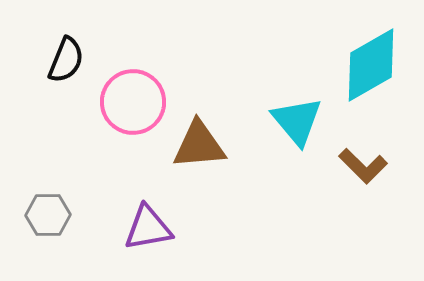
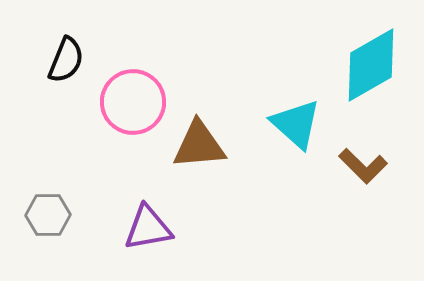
cyan triangle: moved 1 px left, 3 px down; rotated 8 degrees counterclockwise
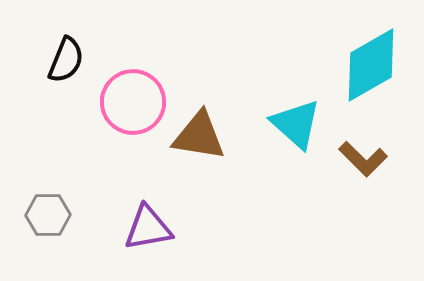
brown triangle: moved 9 px up; rotated 14 degrees clockwise
brown L-shape: moved 7 px up
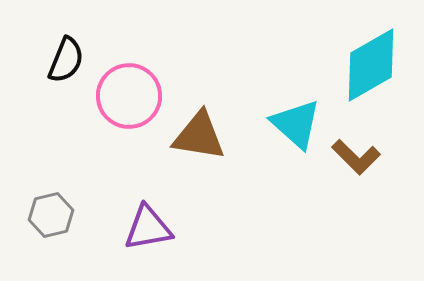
pink circle: moved 4 px left, 6 px up
brown L-shape: moved 7 px left, 2 px up
gray hexagon: moved 3 px right; rotated 12 degrees counterclockwise
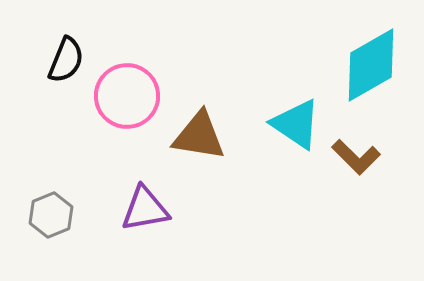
pink circle: moved 2 px left
cyan triangle: rotated 8 degrees counterclockwise
gray hexagon: rotated 9 degrees counterclockwise
purple triangle: moved 3 px left, 19 px up
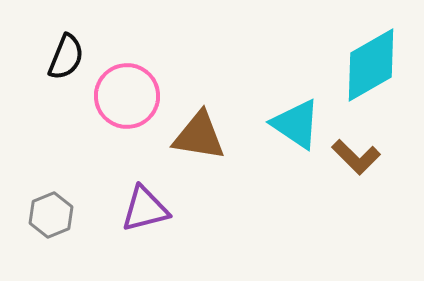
black semicircle: moved 3 px up
purple triangle: rotated 4 degrees counterclockwise
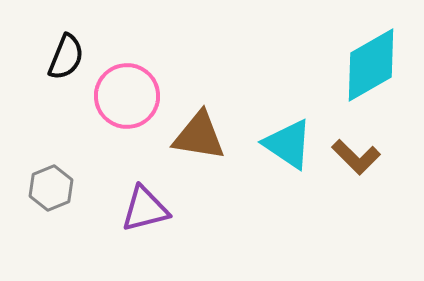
cyan triangle: moved 8 px left, 20 px down
gray hexagon: moved 27 px up
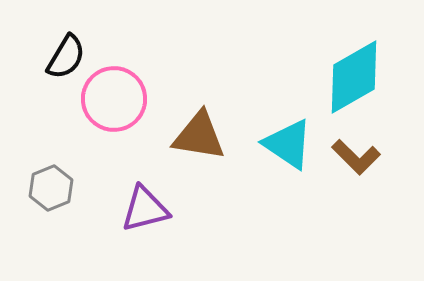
black semicircle: rotated 9 degrees clockwise
cyan diamond: moved 17 px left, 12 px down
pink circle: moved 13 px left, 3 px down
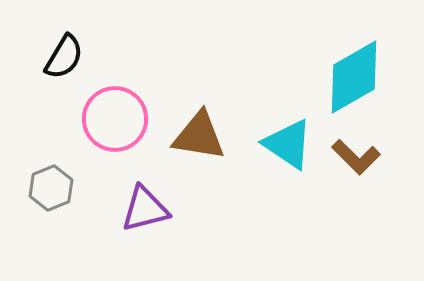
black semicircle: moved 2 px left
pink circle: moved 1 px right, 20 px down
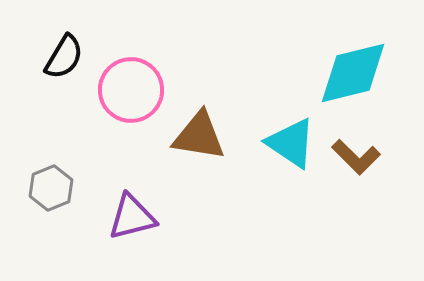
cyan diamond: moved 1 px left, 4 px up; rotated 16 degrees clockwise
pink circle: moved 16 px right, 29 px up
cyan triangle: moved 3 px right, 1 px up
purple triangle: moved 13 px left, 8 px down
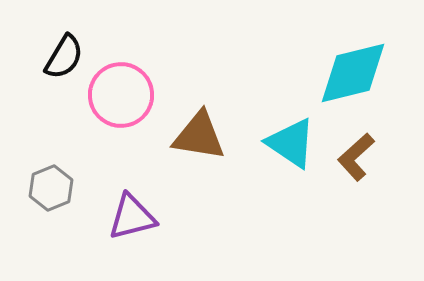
pink circle: moved 10 px left, 5 px down
brown L-shape: rotated 93 degrees clockwise
